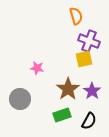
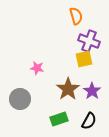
green rectangle: moved 3 px left, 4 px down
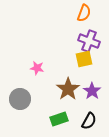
orange semicircle: moved 8 px right, 3 px up; rotated 36 degrees clockwise
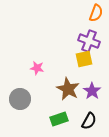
orange semicircle: moved 12 px right
brown star: rotated 10 degrees counterclockwise
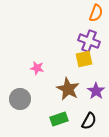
purple star: moved 4 px right
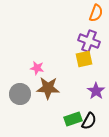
brown star: moved 20 px left, 1 px up; rotated 25 degrees counterclockwise
gray circle: moved 5 px up
green rectangle: moved 14 px right
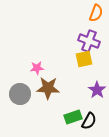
pink star: rotated 16 degrees counterclockwise
purple star: moved 1 px right, 1 px up
green rectangle: moved 2 px up
